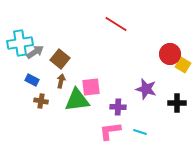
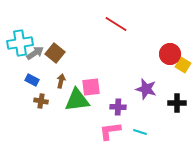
gray arrow: moved 1 px down
brown square: moved 5 px left, 6 px up
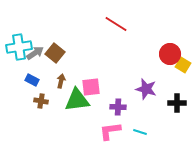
cyan cross: moved 1 px left, 4 px down
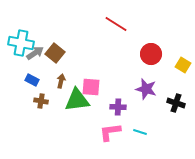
cyan cross: moved 2 px right, 4 px up; rotated 20 degrees clockwise
red circle: moved 19 px left
pink square: rotated 12 degrees clockwise
black cross: moved 1 px left; rotated 18 degrees clockwise
pink L-shape: moved 1 px down
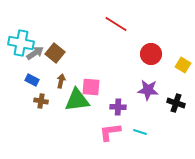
purple star: moved 2 px right, 1 px down; rotated 10 degrees counterclockwise
